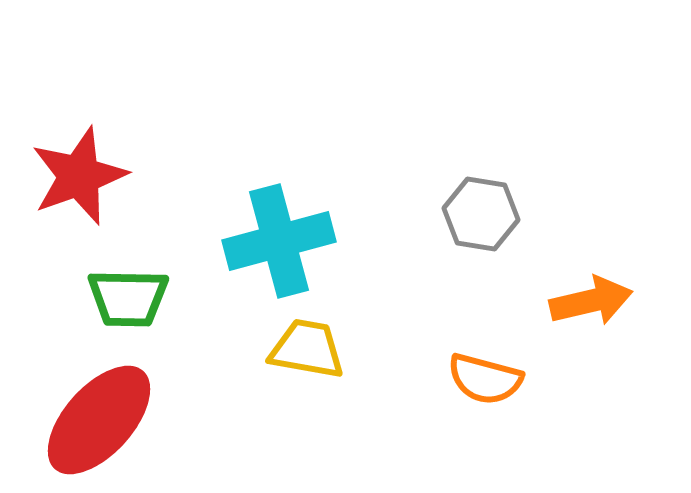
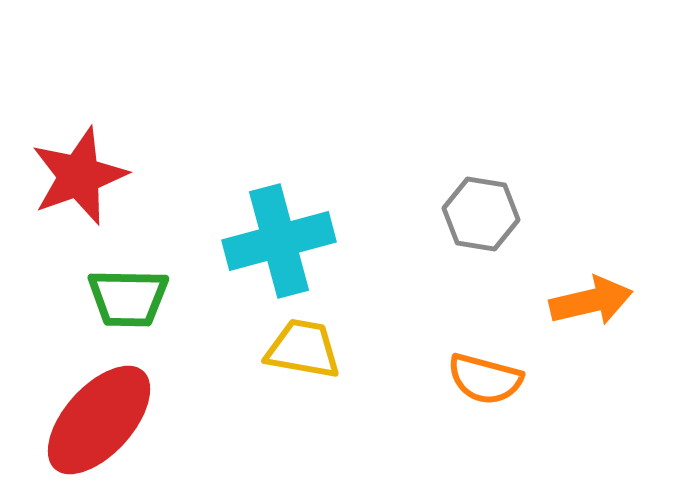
yellow trapezoid: moved 4 px left
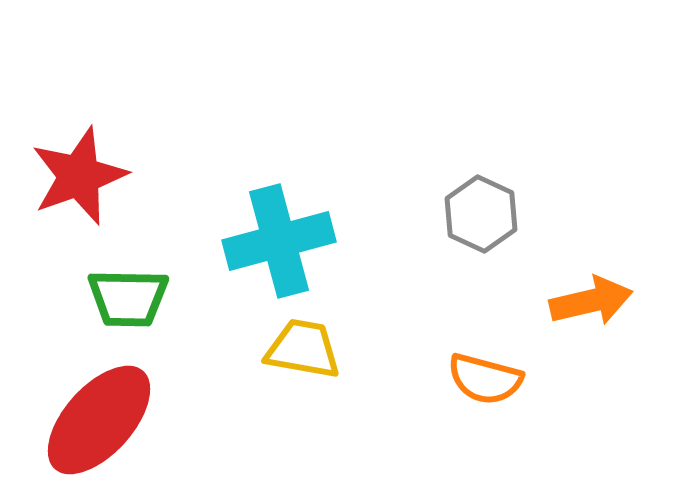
gray hexagon: rotated 16 degrees clockwise
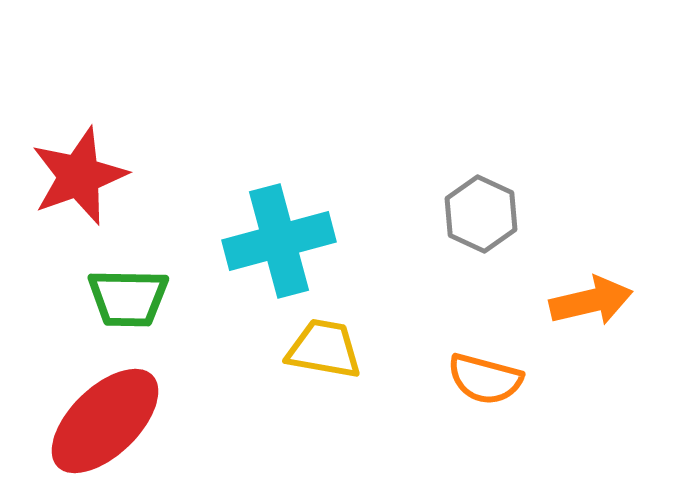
yellow trapezoid: moved 21 px right
red ellipse: moved 6 px right, 1 px down; rotated 4 degrees clockwise
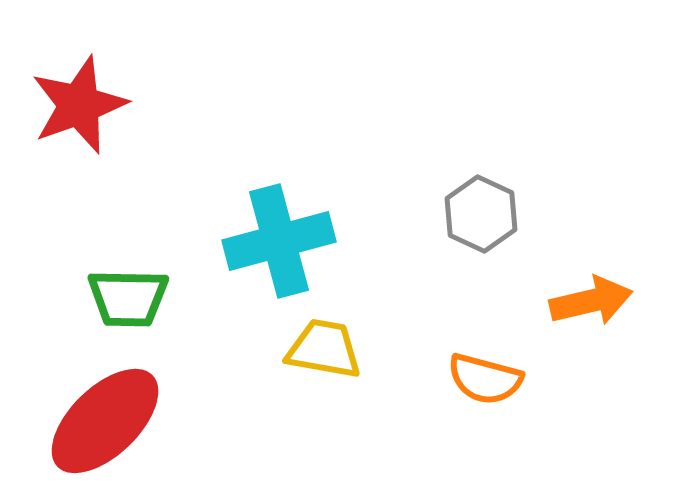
red star: moved 71 px up
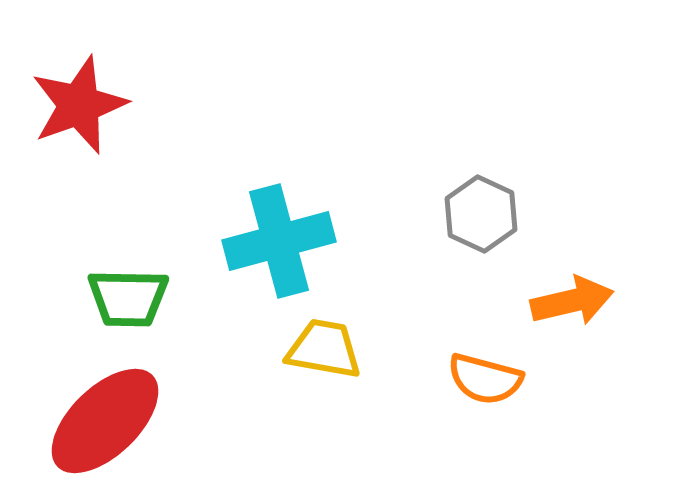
orange arrow: moved 19 px left
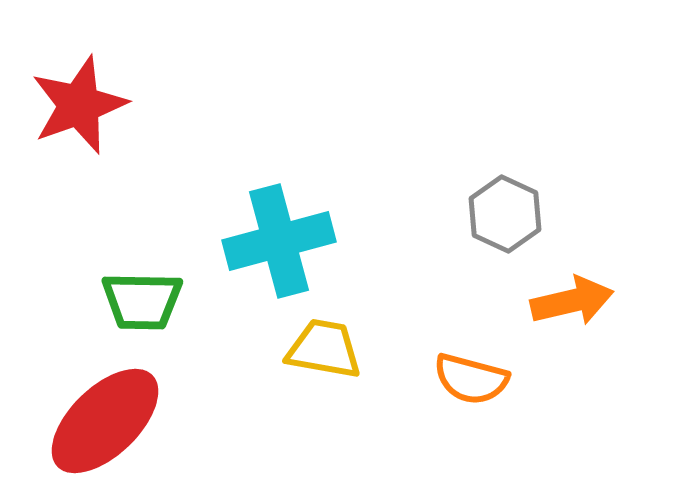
gray hexagon: moved 24 px right
green trapezoid: moved 14 px right, 3 px down
orange semicircle: moved 14 px left
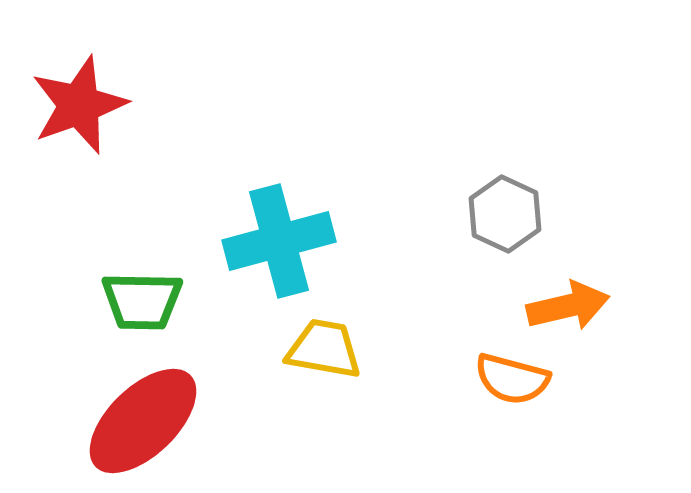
orange arrow: moved 4 px left, 5 px down
orange semicircle: moved 41 px right
red ellipse: moved 38 px right
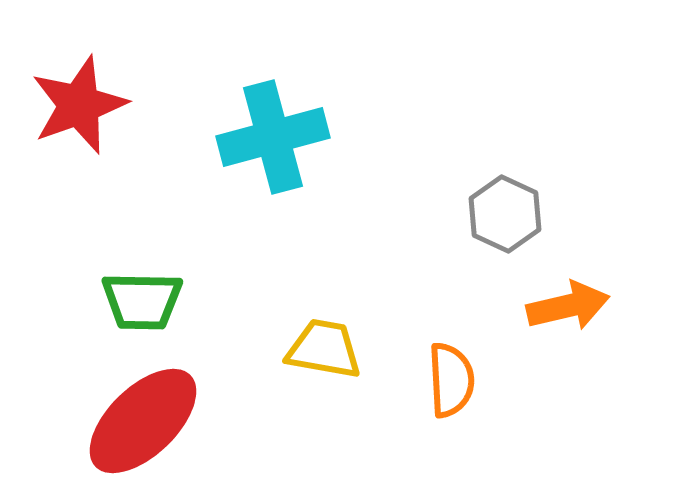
cyan cross: moved 6 px left, 104 px up
orange semicircle: moved 61 px left, 1 px down; rotated 108 degrees counterclockwise
